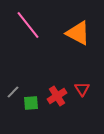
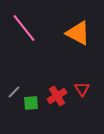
pink line: moved 4 px left, 3 px down
gray line: moved 1 px right
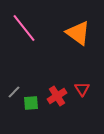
orange triangle: rotated 8 degrees clockwise
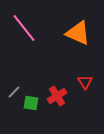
orange triangle: rotated 12 degrees counterclockwise
red triangle: moved 3 px right, 7 px up
green square: rotated 14 degrees clockwise
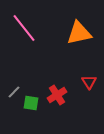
orange triangle: moved 1 px right; rotated 36 degrees counterclockwise
red triangle: moved 4 px right
red cross: moved 1 px up
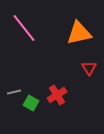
red triangle: moved 14 px up
gray line: rotated 32 degrees clockwise
green square: rotated 21 degrees clockwise
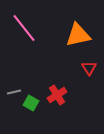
orange triangle: moved 1 px left, 2 px down
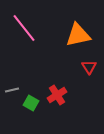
red triangle: moved 1 px up
gray line: moved 2 px left, 2 px up
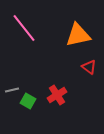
red triangle: rotated 21 degrees counterclockwise
green square: moved 3 px left, 2 px up
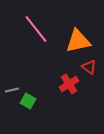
pink line: moved 12 px right, 1 px down
orange triangle: moved 6 px down
red cross: moved 12 px right, 11 px up
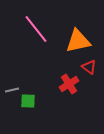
green square: rotated 28 degrees counterclockwise
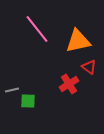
pink line: moved 1 px right
